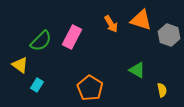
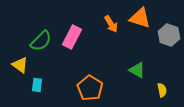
orange triangle: moved 1 px left, 2 px up
cyan rectangle: rotated 24 degrees counterclockwise
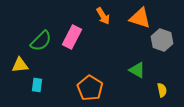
orange arrow: moved 8 px left, 8 px up
gray hexagon: moved 7 px left, 5 px down
yellow triangle: rotated 42 degrees counterclockwise
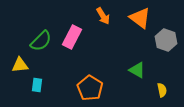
orange triangle: rotated 20 degrees clockwise
gray hexagon: moved 4 px right
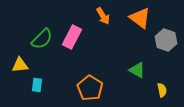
green semicircle: moved 1 px right, 2 px up
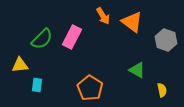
orange triangle: moved 8 px left, 4 px down
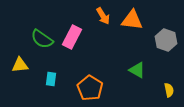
orange triangle: moved 2 px up; rotated 30 degrees counterclockwise
green semicircle: rotated 80 degrees clockwise
cyan rectangle: moved 14 px right, 6 px up
yellow semicircle: moved 7 px right
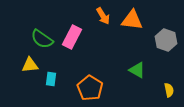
yellow triangle: moved 10 px right
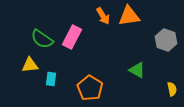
orange triangle: moved 3 px left, 4 px up; rotated 15 degrees counterclockwise
yellow semicircle: moved 3 px right, 1 px up
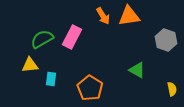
green semicircle: rotated 115 degrees clockwise
